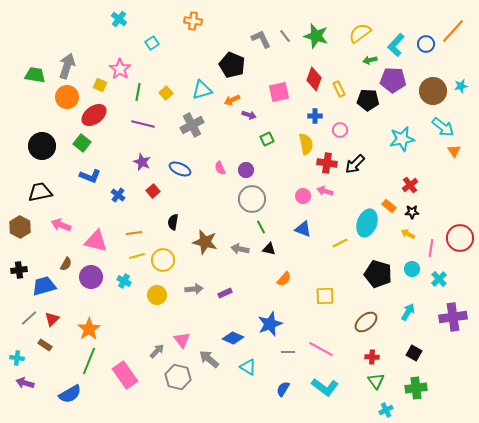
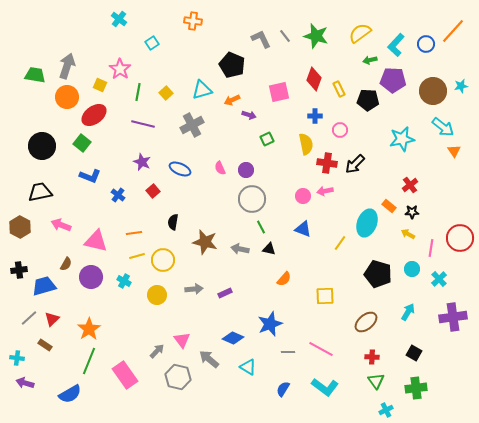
pink arrow at (325, 191): rotated 28 degrees counterclockwise
yellow line at (340, 243): rotated 28 degrees counterclockwise
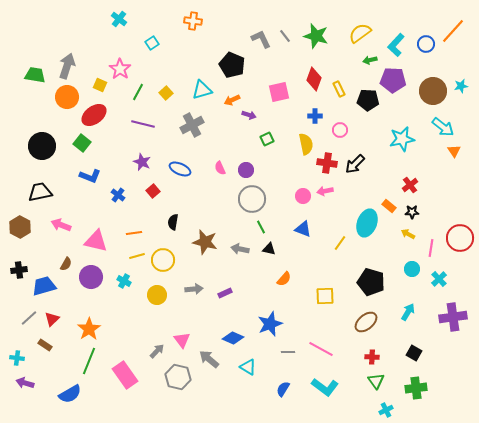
green line at (138, 92): rotated 18 degrees clockwise
black pentagon at (378, 274): moved 7 px left, 8 px down
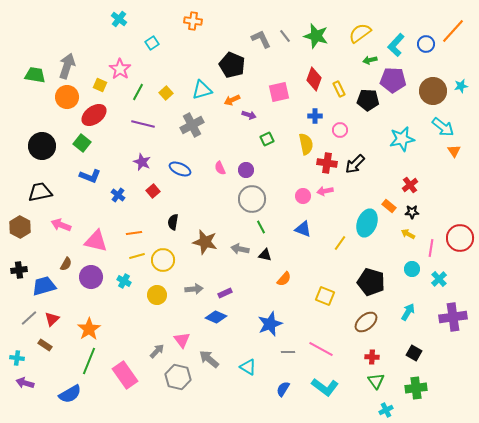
black triangle at (269, 249): moved 4 px left, 6 px down
yellow square at (325, 296): rotated 24 degrees clockwise
blue diamond at (233, 338): moved 17 px left, 21 px up
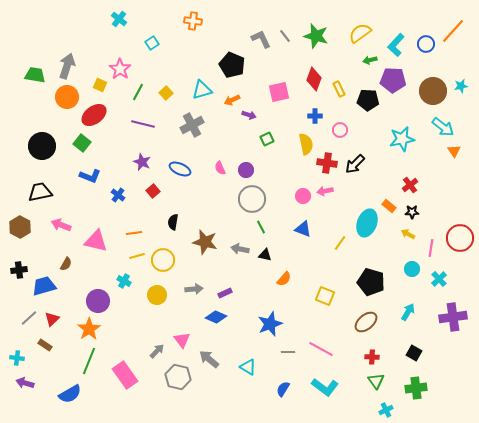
purple circle at (91, 277): moved 7 px right, 24 px down
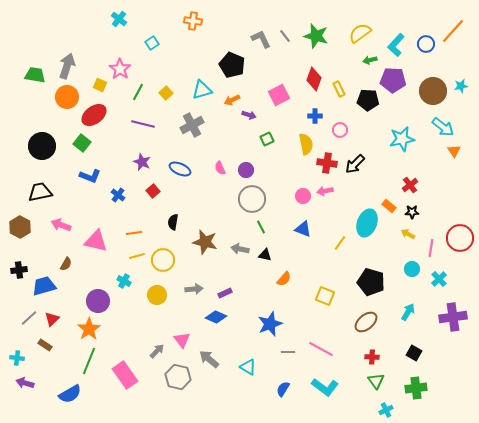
pink square at (279, 92): moved 3 px down; rotated 15 degrees counterclockwise
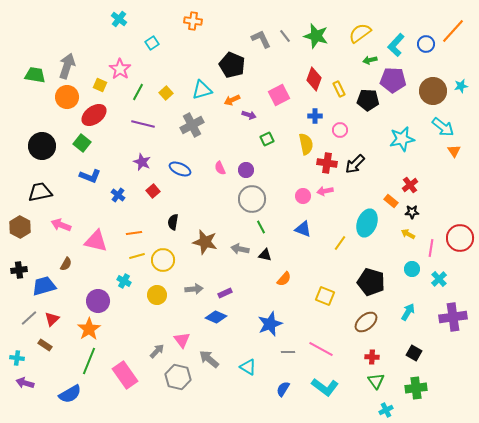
orange rectangle at (389, 206): moved 2 px right, 5 px up
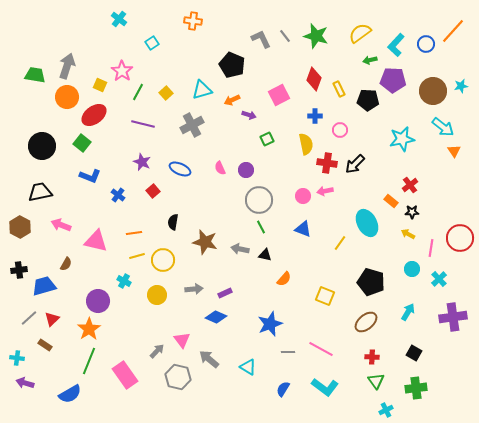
pink star at (120, 69): moved 2 px right, 2 px down
gray circle at (252, 199): moved 7 px right, 1 px down
cyan ellipse at (367, 223): rotated 48 degrees counterclockwise
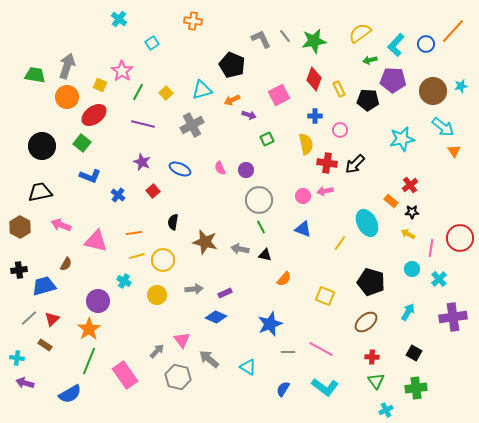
green star at (316, 36): moved 2 px left, 5 px down; rotated 25 degrees counterclockwise
